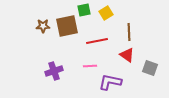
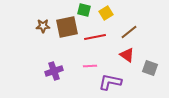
green square: rotated 24 degrees clockwise
brown square: moved 1 px down
brown line: rotated 54 degrees clockwise
red line: moved 2 px left, 4 px up
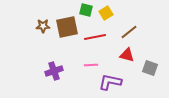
green square: moved 2 px right
red triangle: rotated 21 degrees counterclockwise
pink line: moved 1 px right, 1 px up
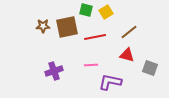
yellow square: moved 1 px up
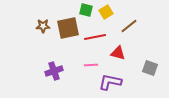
brown square: moved 1 px right, 1 px down
brown line: moved 6 px up
red triangle: moved 9 px left, 2 px up
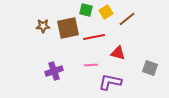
brown line: moved 2 px left, 7 px up
red line: moved 1 px left
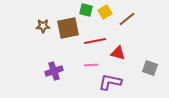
yellow square: moved 1 px left
red line: moved 1 px right, 4 px down
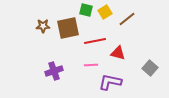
gray square: rotated 21 degrees clockwise
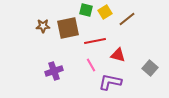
red triangle: moved 2 px down
pink line: rotated 64 degrees clockwise
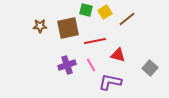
brown star: moved 3 px left
purple cross: moved 13 px right, 6 px up
